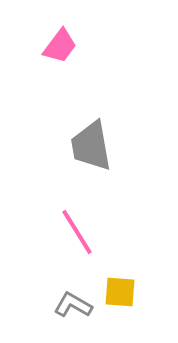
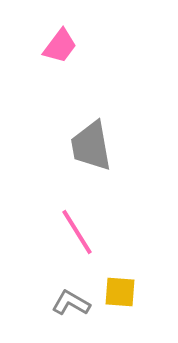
gray L-shape: moved 2 px left, 2 px up
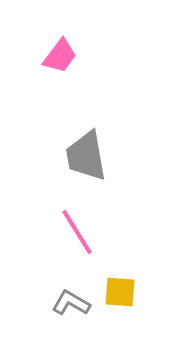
pink trapezoid: moved 10 px down
gray trapezoid: moved 5 px left, 10 px down
